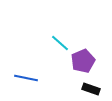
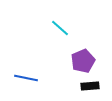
cyan line: moved 15 px up
black rectangle: moved 1 px left, 3 px up; rotated 24 degrees counterclockwise
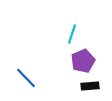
cyan line: moved 12 px right, 6 px down; rotated 66 degrees clockwise
blue line: rotated 35 degrees clockwise
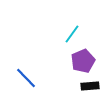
cyan line: rotated 18 degrees clockwise
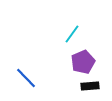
purple pentagon: moved 1 px down
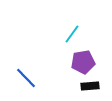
purple pentagon: rotated 15 degrees clockwise
